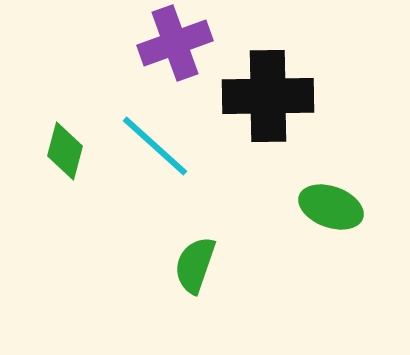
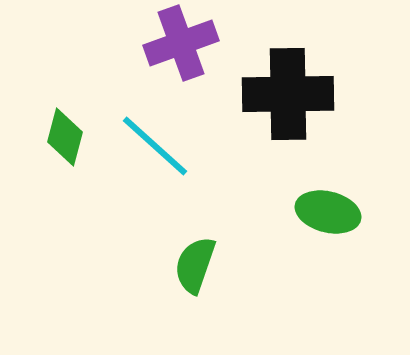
purple cross: moved 6 px right
black cross: moved 20 px right, 2 px up
green diamond: moved 14 px up
green ellipse: moved 3 px left, 5 px down; rotated 6 degrees counterclockwise
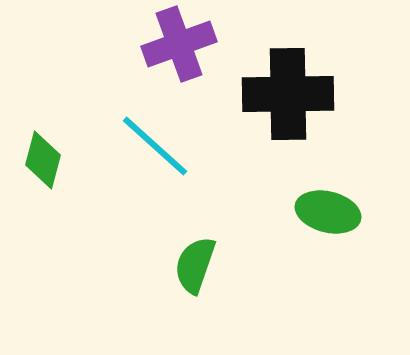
purple cross: moved 2 px left, 1 px down
green diamond: moved 22 px left, 23 px down
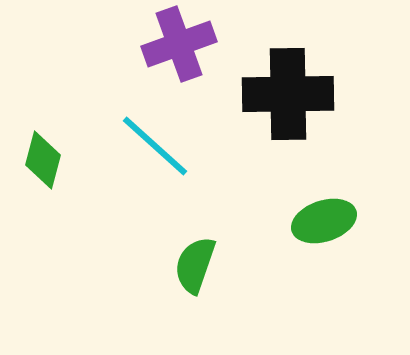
green ellipse: moved 4 px left, 9 px down; rotated 32 degrees counterclockwise
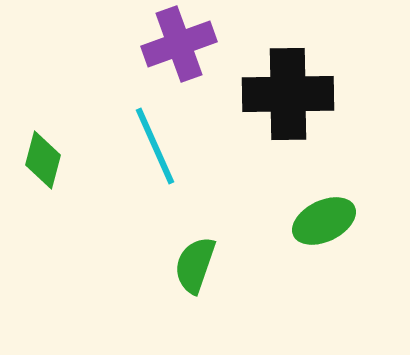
cyan line: rotated 24 degrees clockwise
green ellipse: rotated 8 degrees counterclockwise
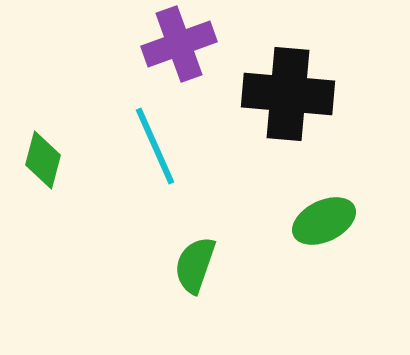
black cross: rotated 6 degrees clockwise
